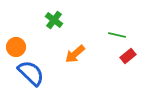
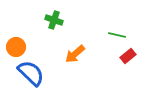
green cross: rotated 18 degrees counterclockwise
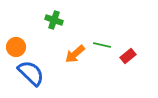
green line: moved 15 px left, 10 px down
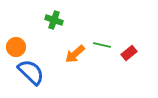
red rectangle: moved 1 px right, 3 px up
blue semicircle: moved 1 px up
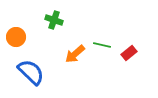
orange circle: moved 10 px up
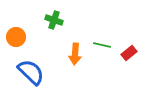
orange arrow: rotated 45 degrees counterclockwise
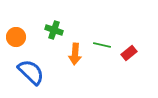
green cross: moved 10 px down
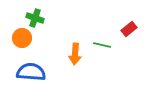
green cross: moved 19 px left, 12 px up
orange circle: moved 6 px right, 1 px down
red rectangle: moved 24 px up
blue semicircle: rotated 40 degrees counterclockwise
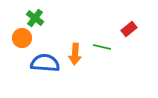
green cross: rotated 18 degrees clockwise
green line: moved 2 px down
blue semicircle: moved 14 px right, 9 px up
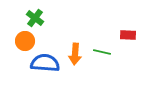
red rectangle: moved 1 px left, 6 px down; rotated 42 degrees clockwise
orange circle: moved 3 px right, 3 px down
green line: moved 5 px down
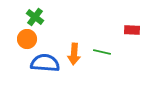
green cross: moved 1 px up
red rectangle: moved 4 px right, 5 px up
orange circle: moved 2 px right, 2 px up
orange arrow: moved 1 px left
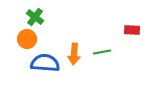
green line: rotated 24 degrees counterclockwise
